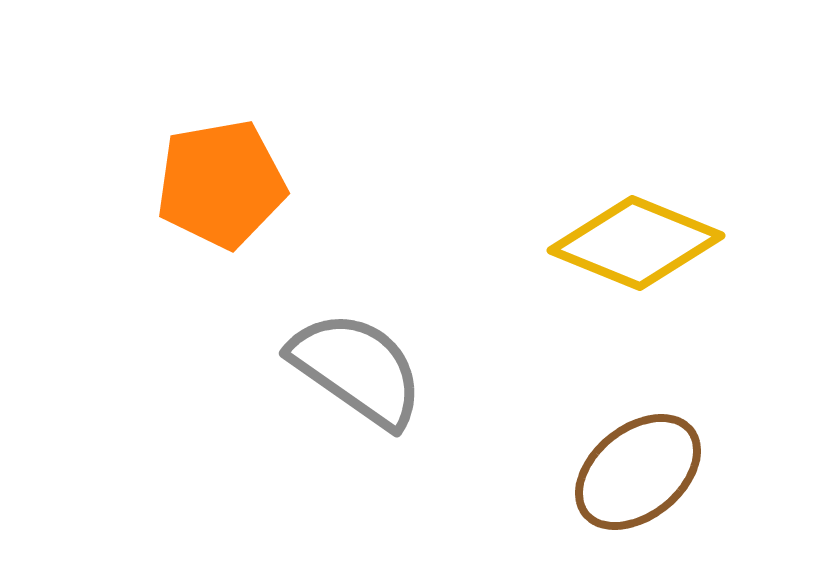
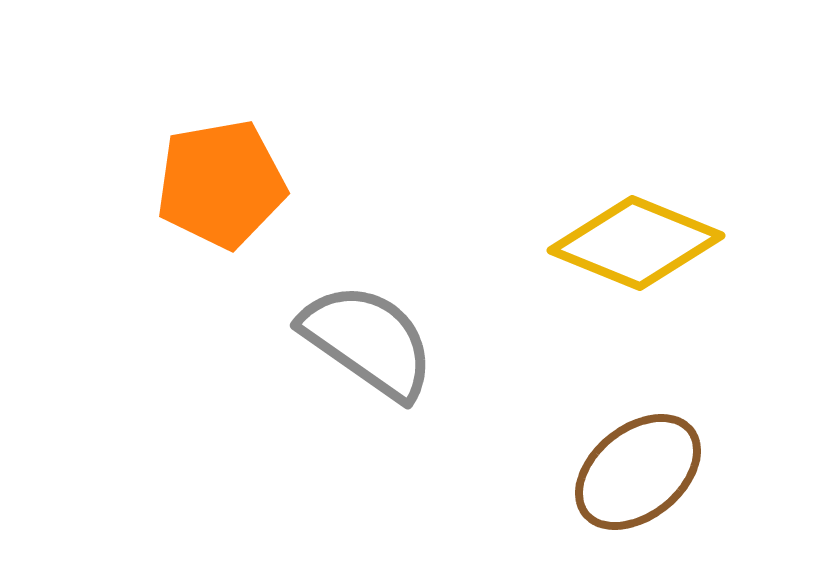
gray semicircle: moved 11 px right, 28 px up
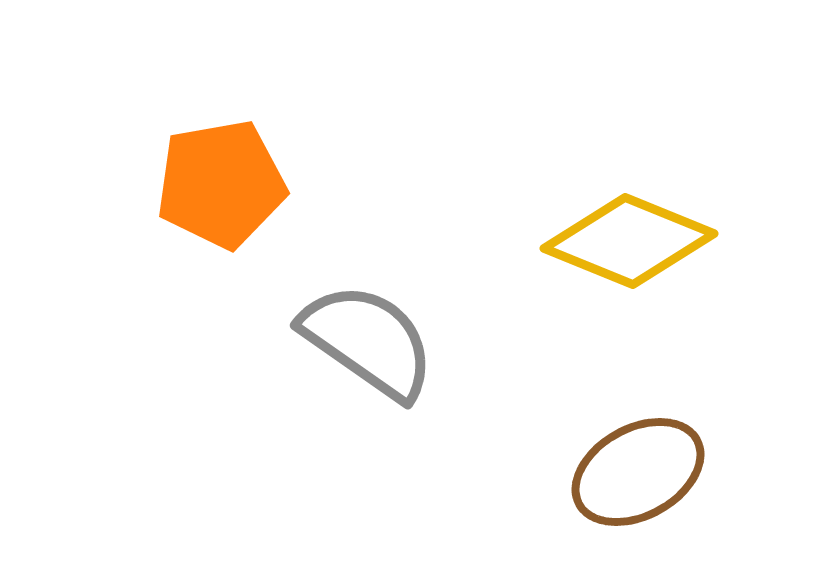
yellow diamond: moved 7 px left, 2 px up
brown ellipse: rotated 10 degrees clockwise
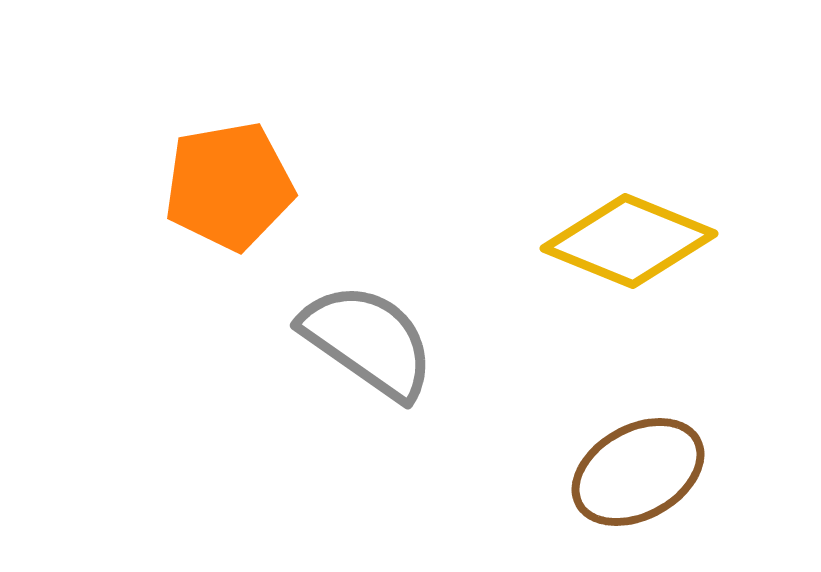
orange pentagon: moved 8 px right, 2 px down
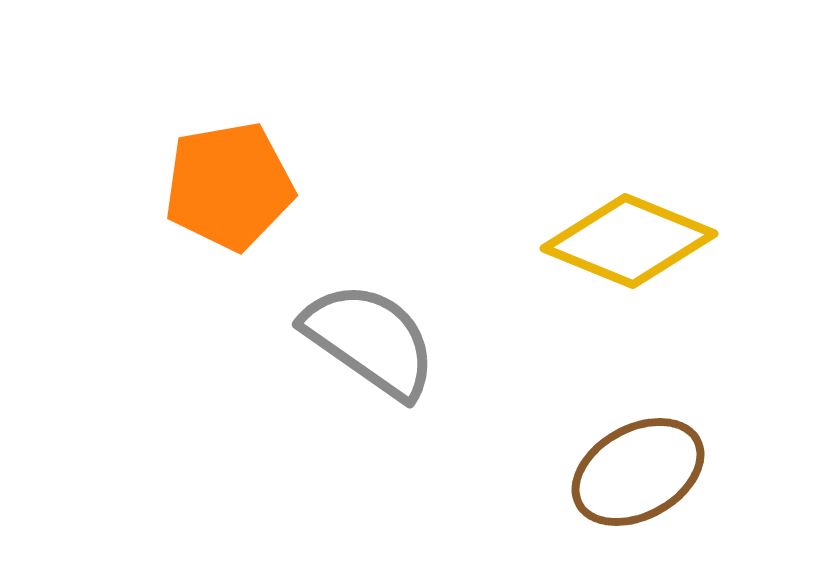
gray semicircle: moved 2 px right, 1 px up
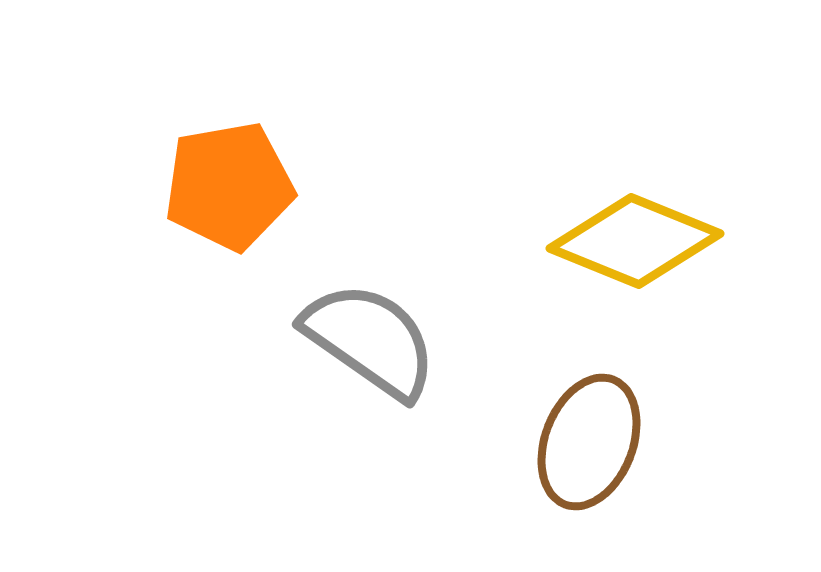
yellow diamond: moved 6 px right
brown ellipse: moved 49 px left, 30 px up; rotated 40 degrees counterclockwise
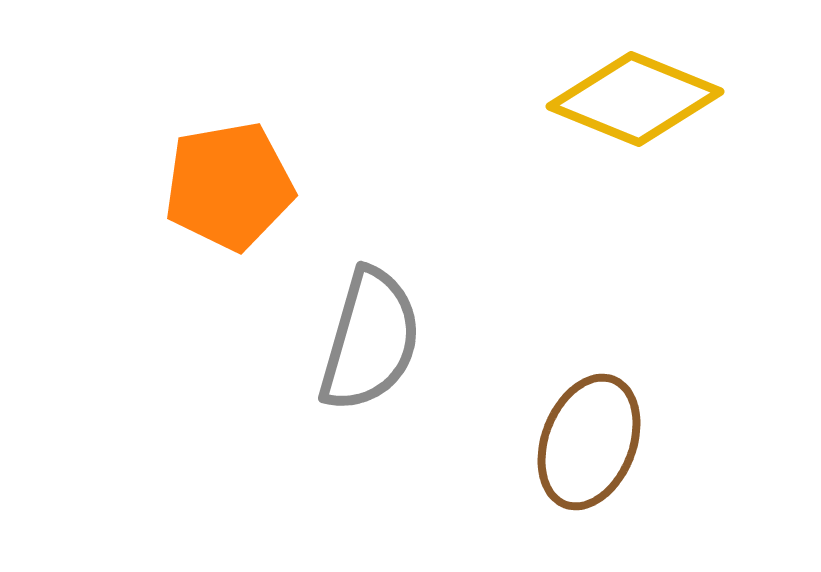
yellow diamond: moved 142 px up
gray semicircle: rotated 71 degrees clockwise
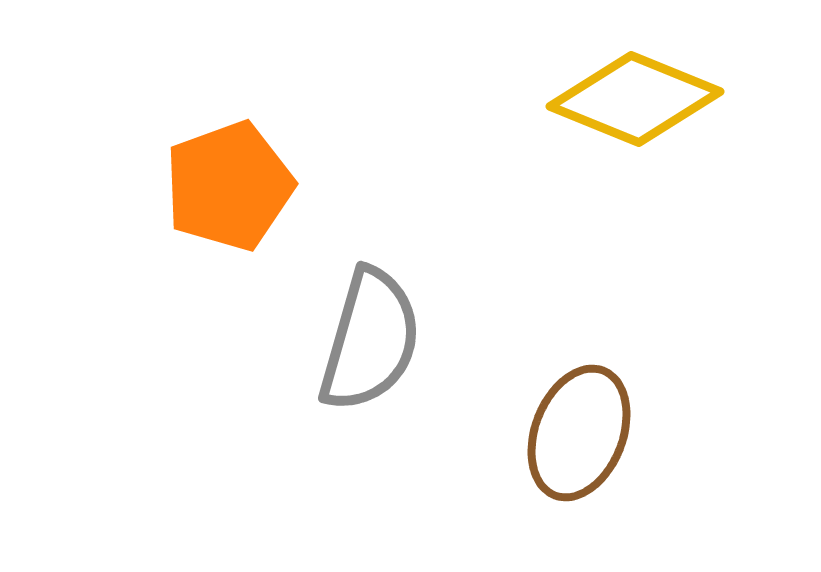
orange pentagon: rotated 10 degrees counterclockwise
brown ellipse: moved 10 px left, 9 px up
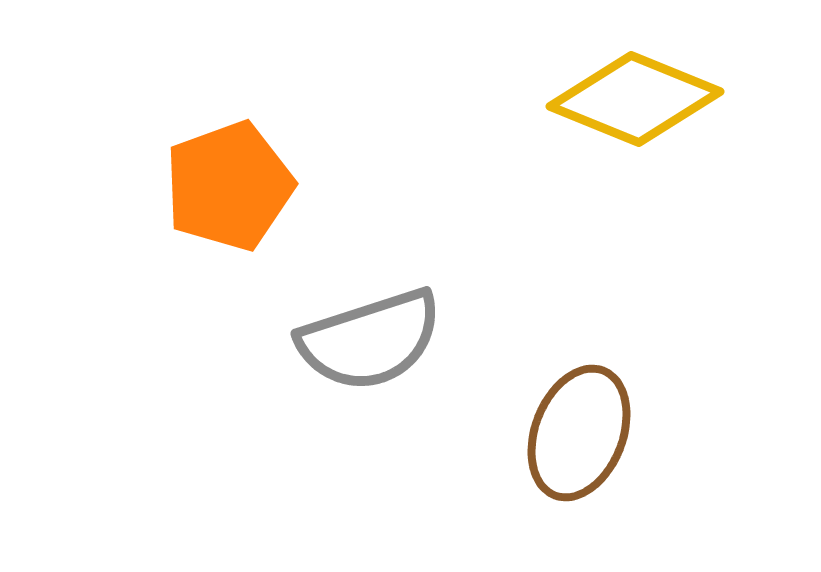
gray semicircle: rotated 56 degrees clockwise
